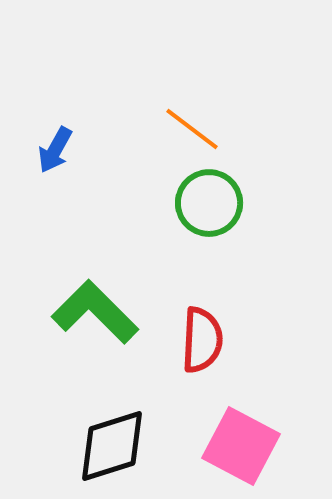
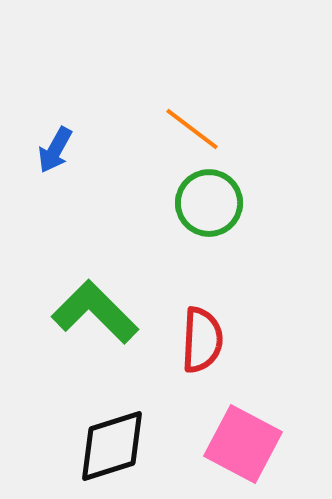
pink square: moved 2 px right, 2 px up
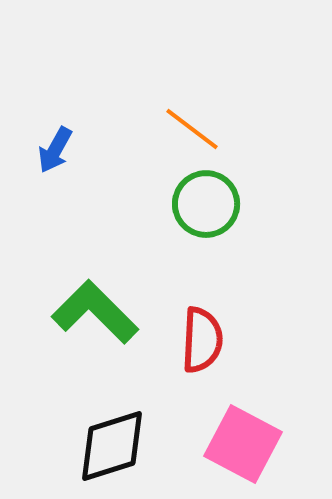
green circle: moved 3 px left, 1 px down
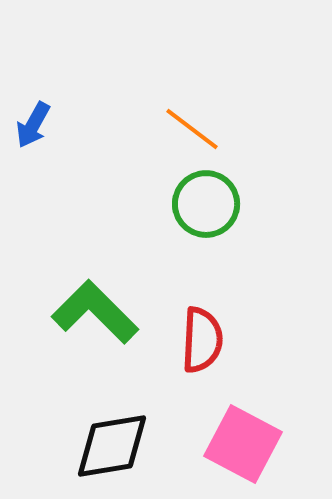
blue arrow: moved 22 px left, 25 px up
black diamond: rotated 8 degrees clockwise
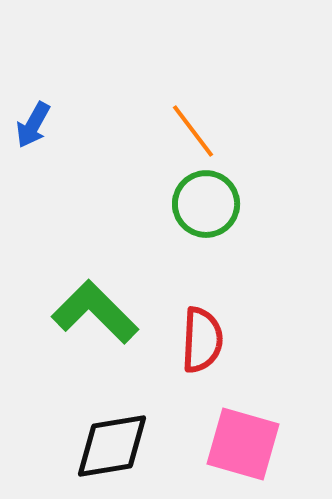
orange line: moved 1 px right, 2 px down; rotated 16 degrees clockwise
pink square: rotated 12 degrees counterclockwise
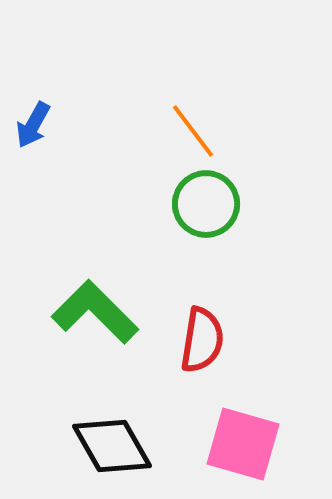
red semicircle: rotated 6 degrees clockwise
black diamond: rotated 70 degrees clockwise
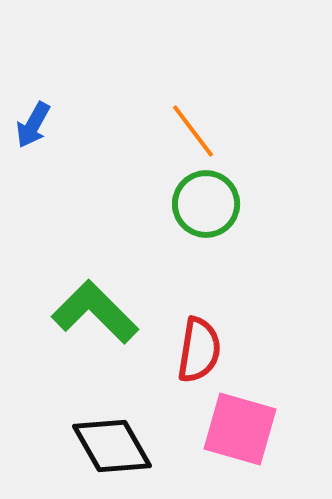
red semicircle: moved 3 px left, 10 px down
pink square: moved 3 px left, 15 px up
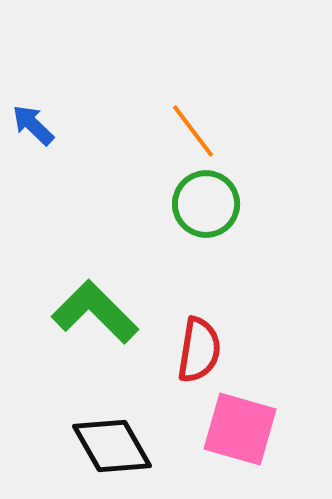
blue arrow: rotated 105 degrees clockwise
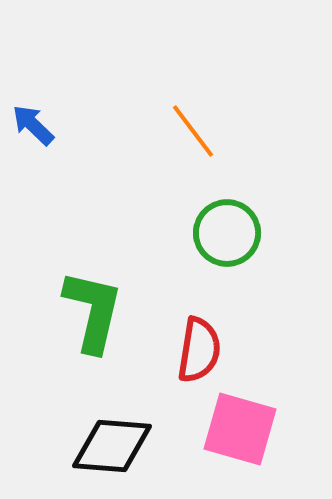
green circle: moved 21 px right, 29 px down
green L-shape: moved 2 px left, 1 px up; rotated 58 degrees clockwise
black diamond: rotated 56 degrees counterclockwise
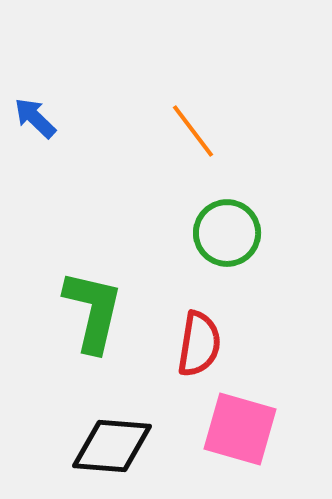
blue arrow: moved 2 px right, 7 px up
red semicircle: moved 6 px up
